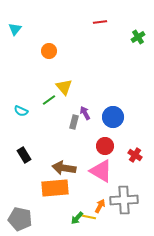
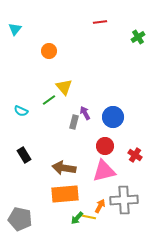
pink triangle: moved 3 px right; rotated 45 degrees counterclockwise
orange rectangle: moved 10 px right, 6 px down
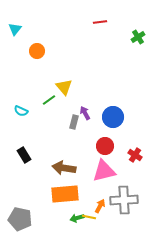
orange circle: moved 12 px left
green arrow: rotated 32 degrees clockwise
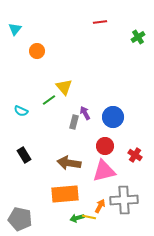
brown arrow: moved 5 px right, 5 px up
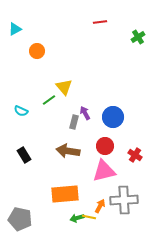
cyan triangle: rotated 24 degrees clockwise
brown arrow: moved 1 px left, 12 px up
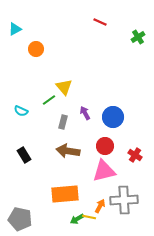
red line: rotated 32 degrees clockwise
orange circle: moved 1 px left, 2 px up
gray rectangle: moved 11 px left
green arrow: moved 1 px down; rotated 16 degrees counterclockwise
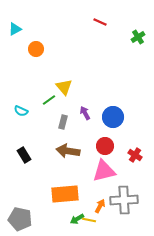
yellow line: moved 3 px down
